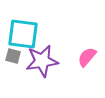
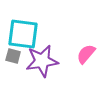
pink semicircle: moved 1 px left, 3 px up
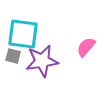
pink semicircle: moved 7 px up
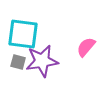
gray square: moved 5 px right, 6 px down
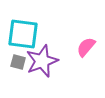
purple star: rotated 12 degrees counterclockwise
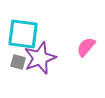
purple star: moved 2 px left, 3 px up
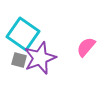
cyan square: rotated 28 degrees clockwise
gray square: moved 1 px right, 2 px up
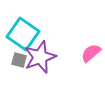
pink semicircle: moved 5 px right, 6 px down; rotated 10 degrees clockwise
purple star: moved 1 px up
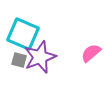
cyan square: rotated 12 degrees counterclockwise
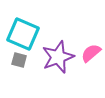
purple star: moved 18 px right
